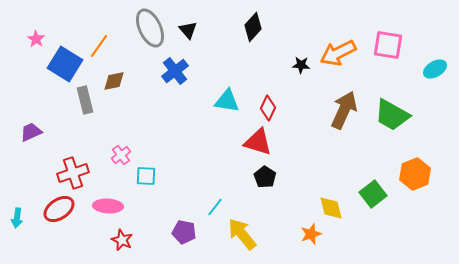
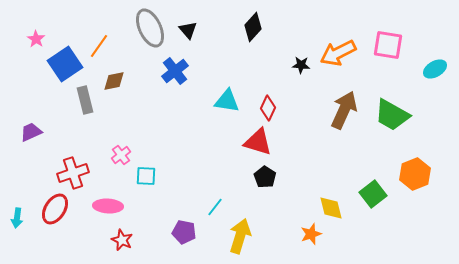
blue square: rotated 24 degrees clockwise
red ellipse: moved 4 px left; rotated 24 degrees counterclockwise
yellow arrow: moved 2 px left, 2 px down; rotated 56 degrees clockwise
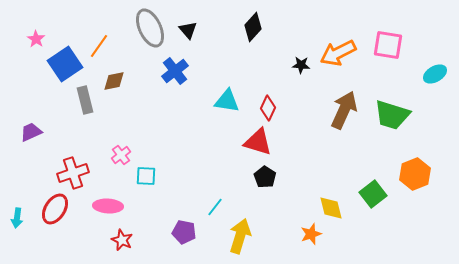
cyan ellipse: moved 5 px down
green trapezoid: rotated 12 degrees counterclockwise
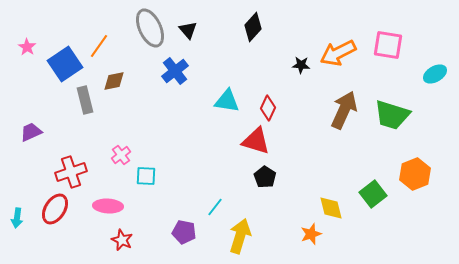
pink star: moved 9 px left, 8 px down
red triangle: moved 2 px left, 1 px up
red cross: moved 2 px left, 1 px up
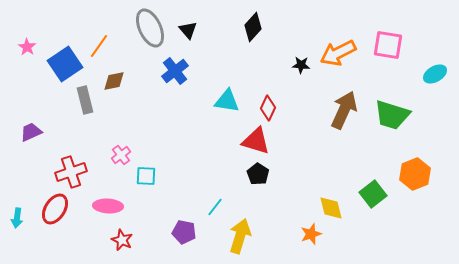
black pentagon: moved 7 px left, 3 px up
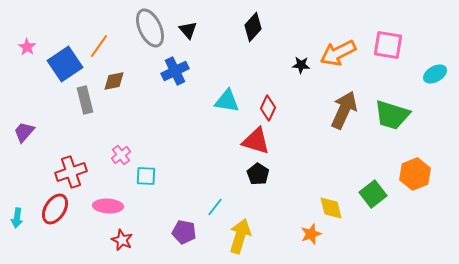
blue cross: rotated 12 degrees clockwise
purple trapezoid: moved 7 px left; rotated 25 degrees counterclockwise
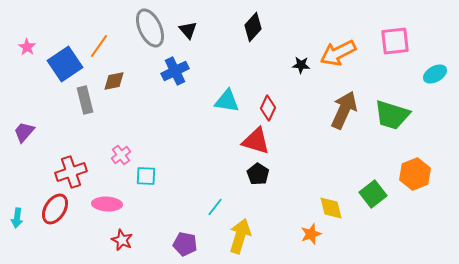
pink square: moved 7 px right, 4 px up; rotated 16 degrees counterclockwise
pink ellipse: moved 1 px left, 2 px up
purple pentagon: moved 1 px right, 12 px down
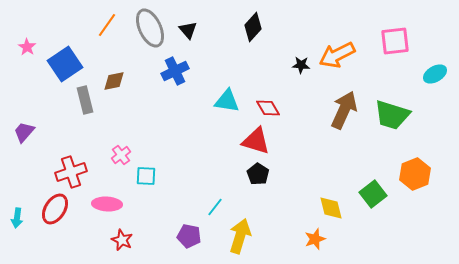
orange line: moved 8 px right, 21 px up
orange arrow: moved 1 px left, 2 px down
red diamond: rotated 55 degrees counterclockwise
orange star: moved 4 px right, 5 px down
purple pentagon: moved 4 px right, 8 px up
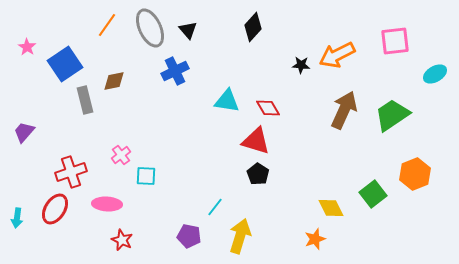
green trapezoid: rotated 129 degrees clockwise
yellow diamond: rotated 12 degrees counterclockwise
